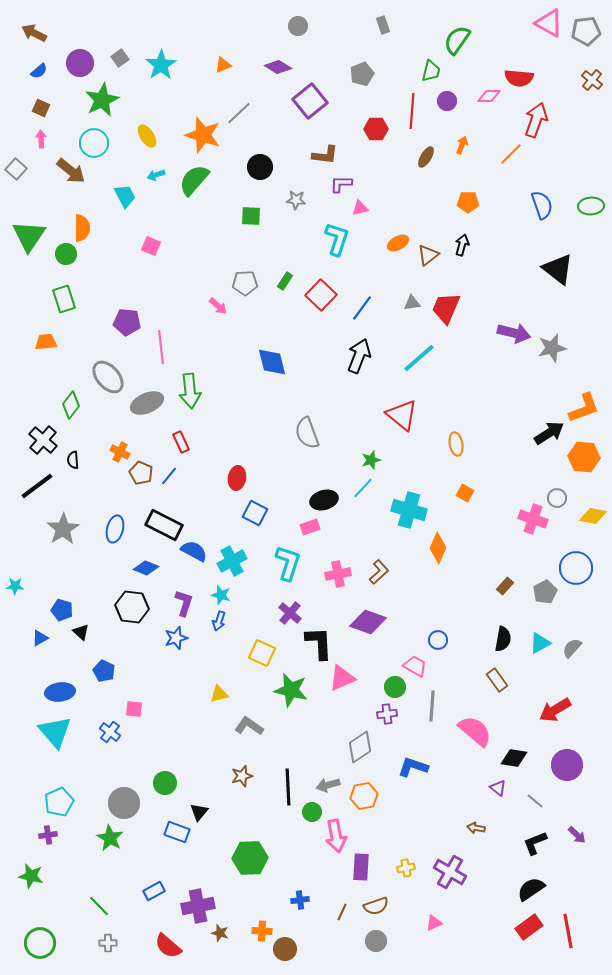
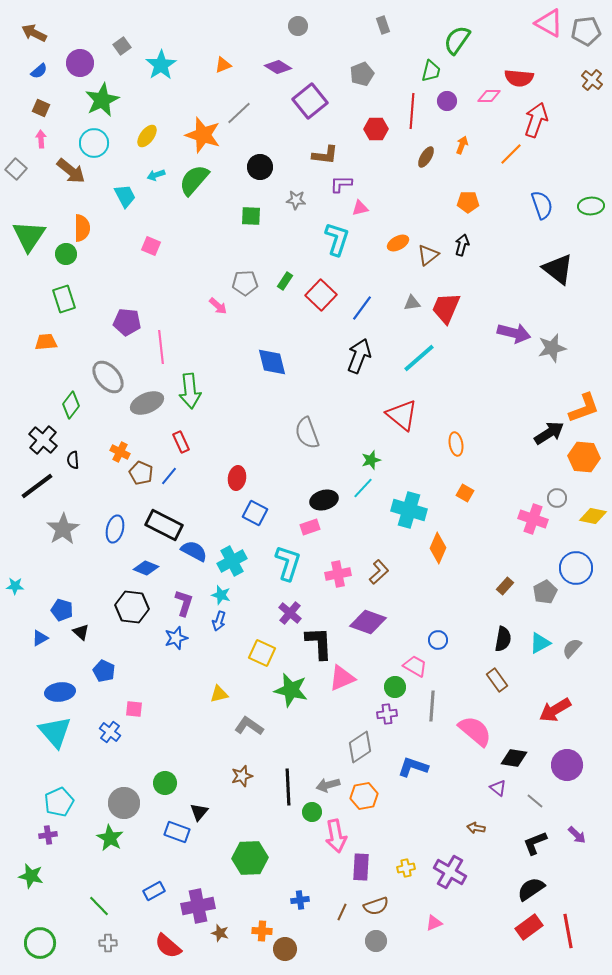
gray square at (120, 58): moved 2 px right, 12 px up
yellow ellipse at (147, 136): rotated 70 degrees clockwise
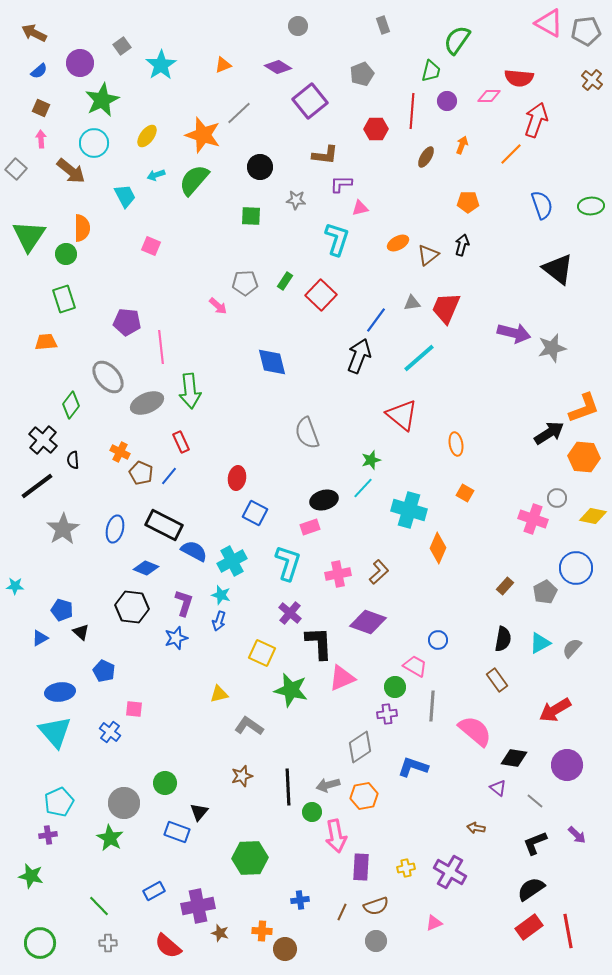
blue line at (362, 308): moved 14 px right, 12 px down
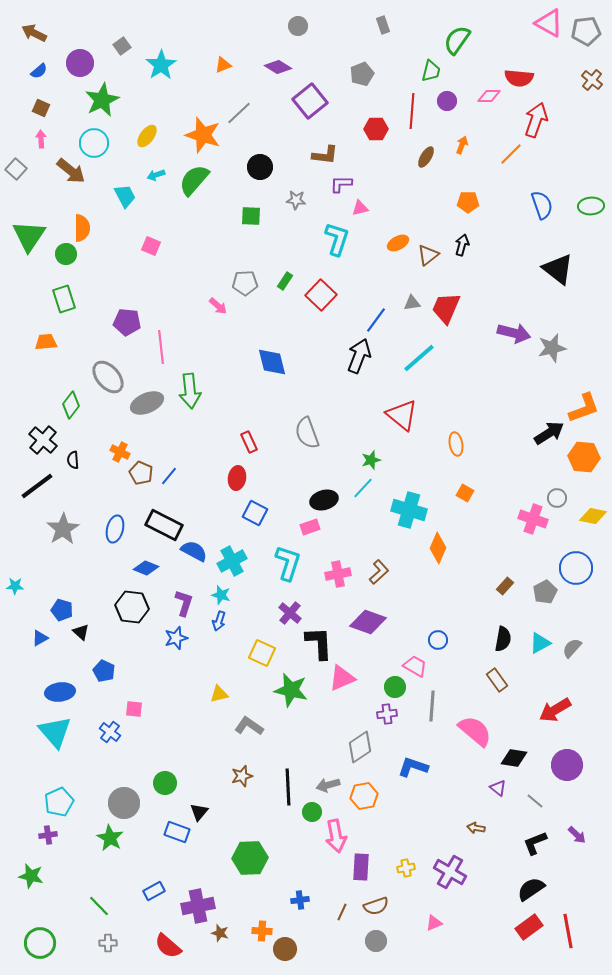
red rectangle at (181, 442): moved 68 px right
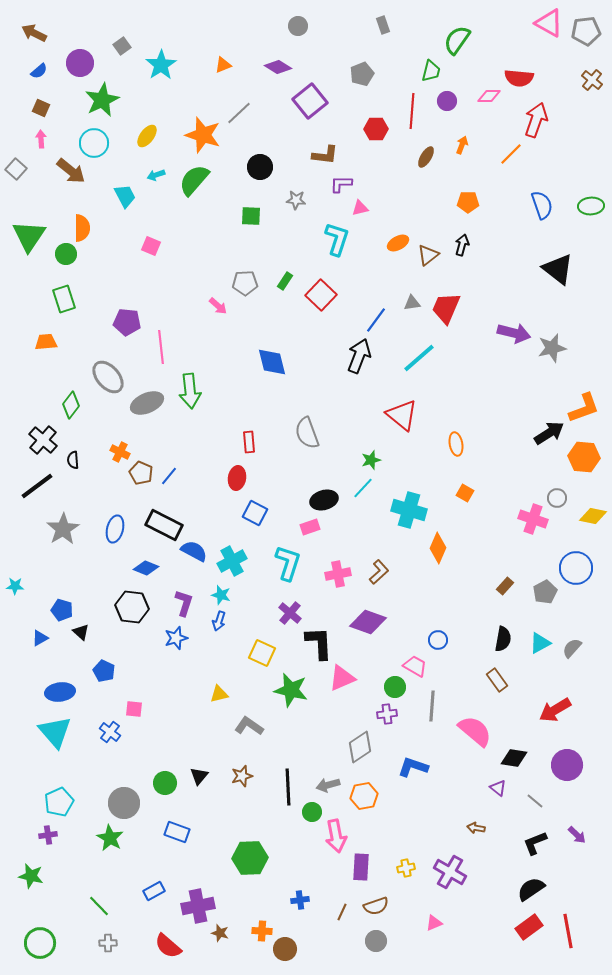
red rectangle at (249, 442): rotated 20 degrees clockwise
black triangle at (199, 812): moved 36 px up
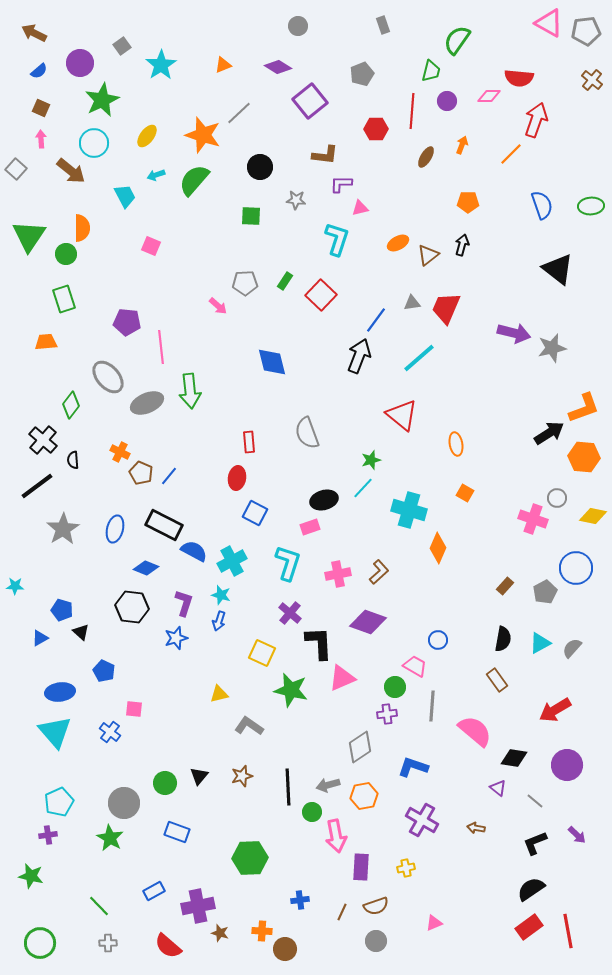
purple cross at (450, 872): moved 28 px left, 52 px up
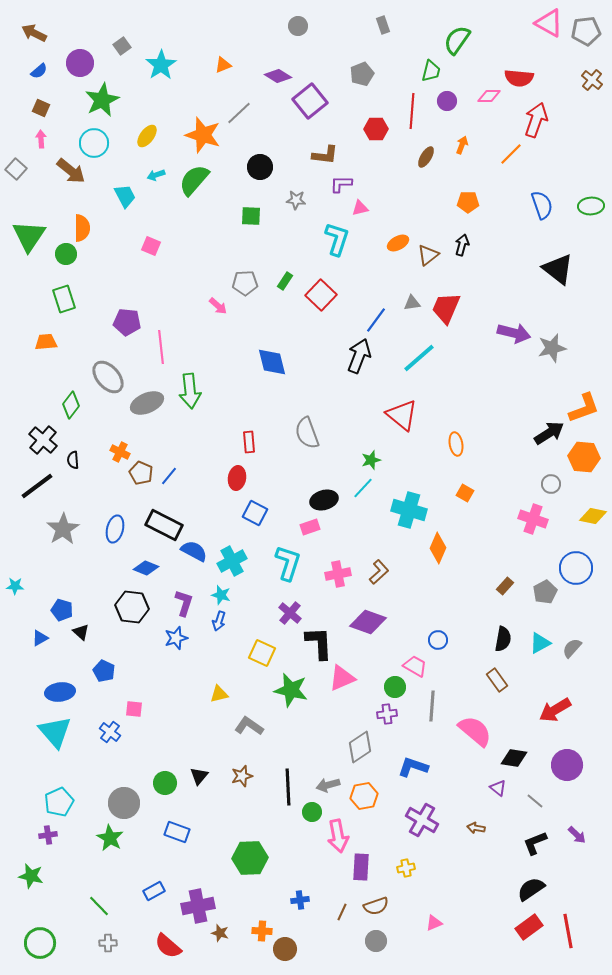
purple diamond at (278, 67): moved 9 px down
gray circle at (557, 498): moved 6 px left, 14 px up
pink arrow at (336, 836): moved 2 px right
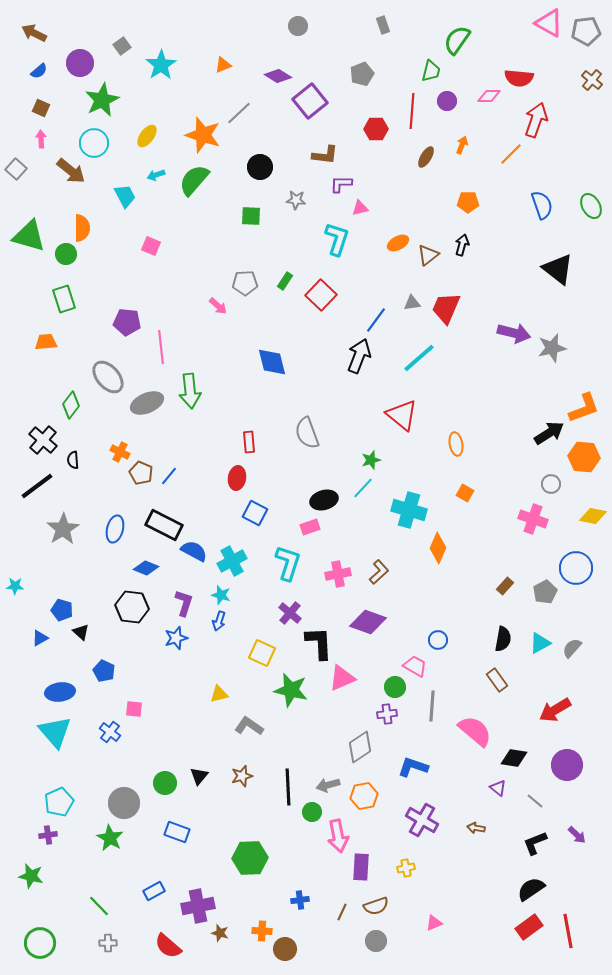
green ellipse at (591, 206): rotated 65 degrees clockwise
green triangle at (29, 236): rotated 48 degrees counterclockwise
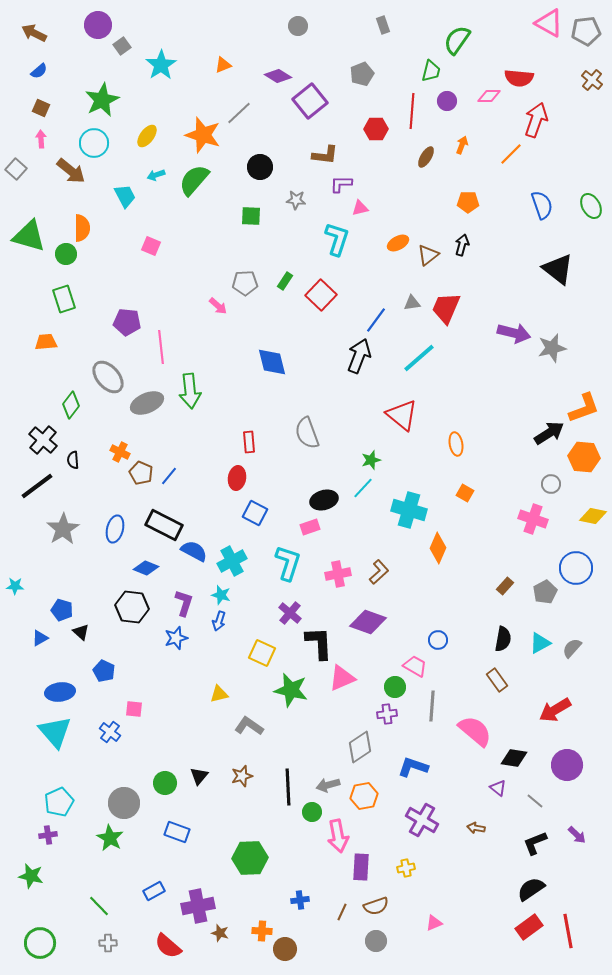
purple circle at (80, 63): moved 18 px right, 38 px up
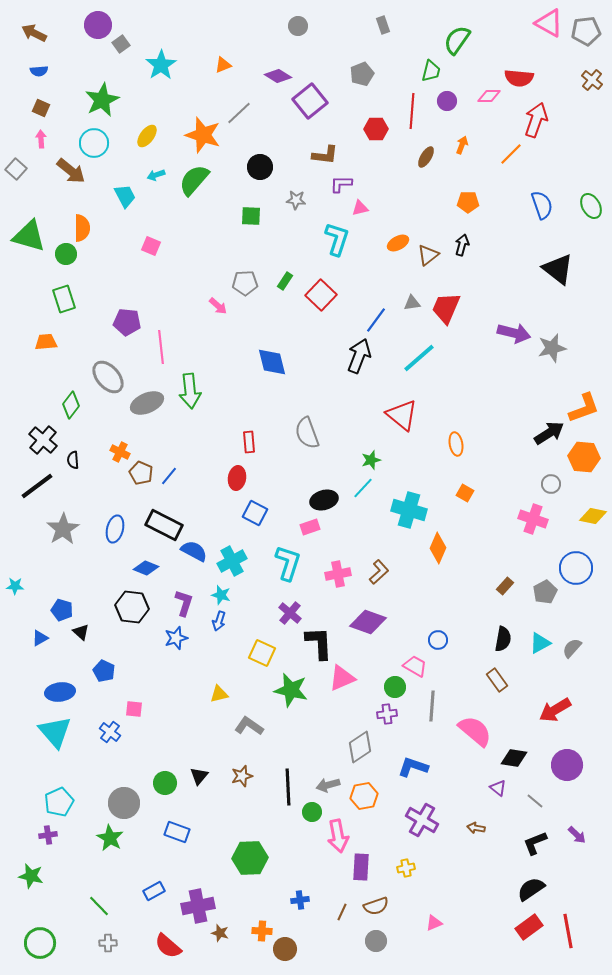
gray square at (122, 46): moved 1 px left, 2 px up
blue semicircle at (39, 71): rotated 36 degrees clockwise
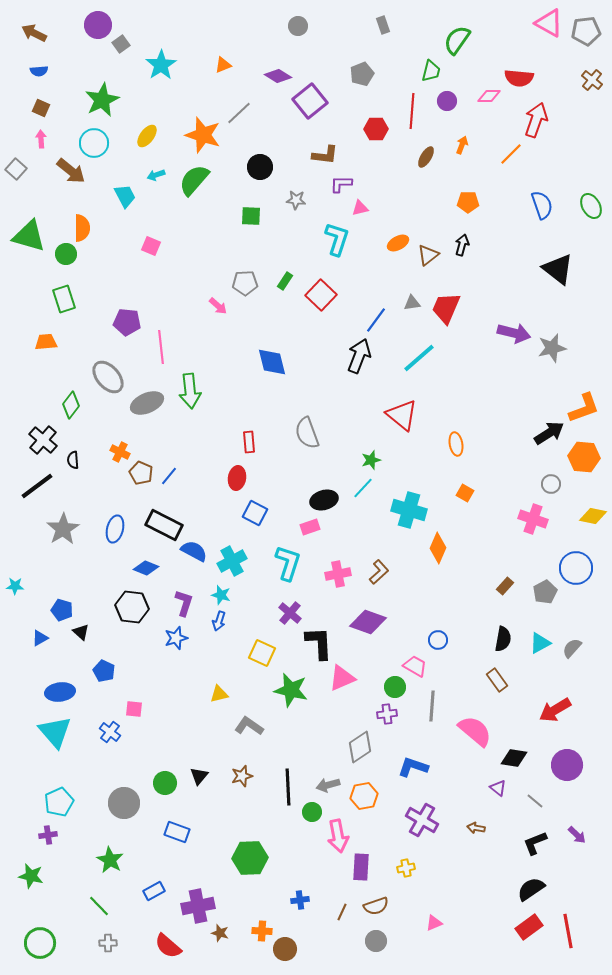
green star at (110, 838): moved 22 px down
